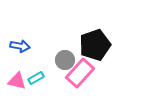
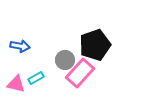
pink triangle: moved 1 px left, 3 px down
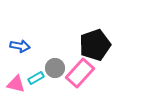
gray circle: moved 10 px left, 8 px down
